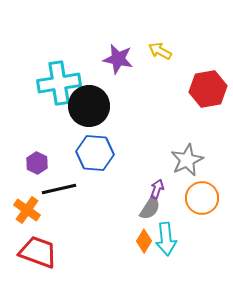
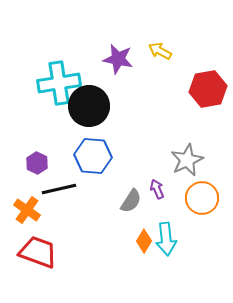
blue hexagon: moved 2 px left, 3 px down
purple arrow: rotated 42 degrees counterclockwise
gray semicircle: moved 19 px left, 7 px up
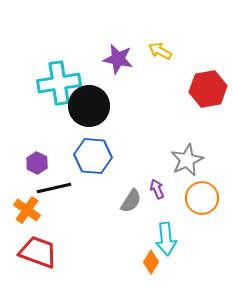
black line: moved 5 px left, 1 px up
orange diamond: moved 7 px right, 21 px down
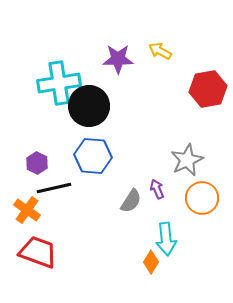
purple star: rotated 12 degrees counterclockwise
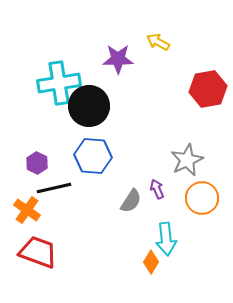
yellow arrow: moved 2 px left, 9 px up
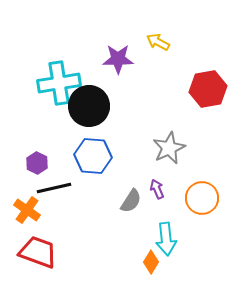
gray star: moved 18 px left, 12 px up
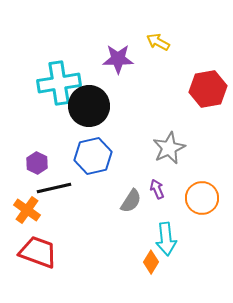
blue hexagon: rotated 18 degrees counterclockwise
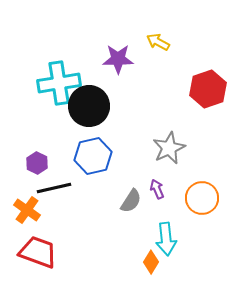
red hexagon: rotated 9 degrees counterclockwise
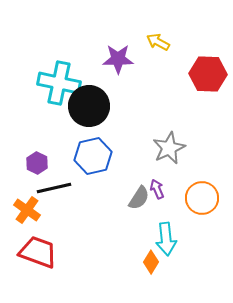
cyan cross: rotated 21 degrees clockwise
red hexagon: moved 15 px up; rotated 21 degrees clockwise
gray semicircle: moved 8 px right, 3 px up
